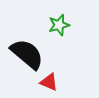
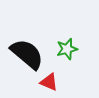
green star: moved 8 px right, 24 px down
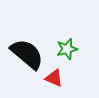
red triangle: moved 5 px right, 4 px up
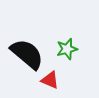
red triangle: moved 4 px left, 2 px down
